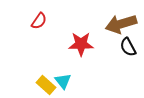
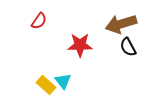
red star: moved 1 px left, 1 px down
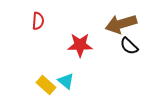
red semicircle: moved 1 px left; rotated 30 degrees counterclockwise
black semicircle: moved 1 px right, 1 px up; rotated 18 degrees counterclockwise
cyan triangle: moved 3 px right; rotated 12 degrees counterclockwise
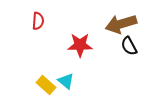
black semicircle: rotated 18 degrees clockwise
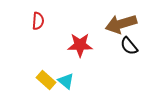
black semicircle: rotated 12 degrees counterclockwise
yellow rectangle: moved 5 px up
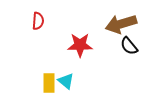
yellow rectangle: moved 3 px right, 3 px down; rotated 48 degrees clockwise
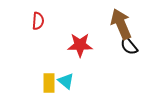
brown arrow: rotated 84 degrees clockwise
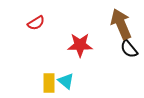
red semicircle: moved 2 px left, 2 px down; rotated 54 degrees clockwise
black semicircle: moved 3 px down
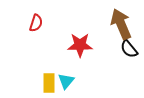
red semicircle: rotated 42 degrees counterclockwise
cyan triangle: rotated 30 degrees clockwise
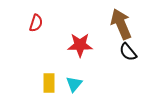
black semicircle: moved 1 px left, 3 px down
cyan triangle: moved 8 px right, 3 px down
